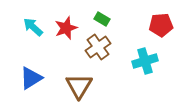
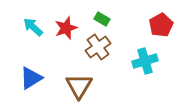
red pentagon: rotated 25 degrees counterclockwise
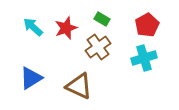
red pentagon: moved 14 px left
cyan cross: moved 1 px left, 3 px up
brown triangle: rotated 36 degrees counterclockwise
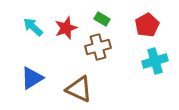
brown cross: rotated 20 degrees clockwise
cyan cross: moved 11 px right, 3 px down
blue triangle: moved 1 px right
brown triangle: moved 3 px down
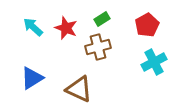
green rectangle: rotated 63 degrees counterclockwise
red star: rotated 30 degrees counterclockwise
cyan cross: moved 1 px left, 1 px down; rotated 10 degrees counterclockwise
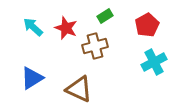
green rectangle: moved 3 px right, 3 px up
brown cross: moved 3 px left, 1 px up
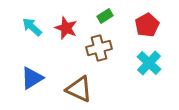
cyan arrow: moved 1 px left
brown cross: moved 4 px right, 2 px down
cyan cross: moved 5 px left, 1 px down; rotated 20 degrees counterclockwise
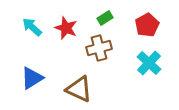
green rectangle: moved 2 px down
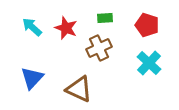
green rectangle: rotated 28 degrees clockwise
red pentagon: rotated 25 degrees counterclockwise
brown cross: rotated 10 degrees counterclockwise
blue triangle: rotated 15 degrees counterclockwise
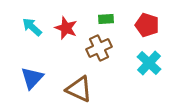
green rectangle: moved 1 px right, 1 px down
